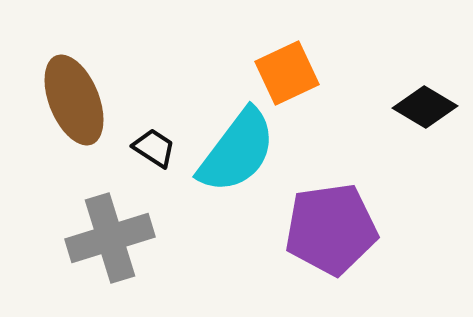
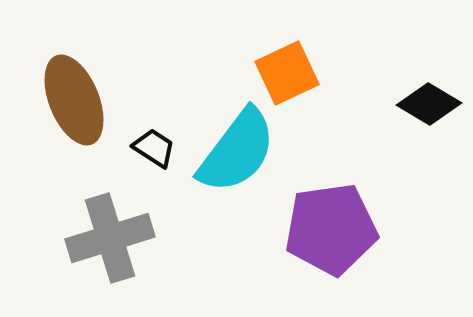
black diamond: moved 4 px right, 3 px up
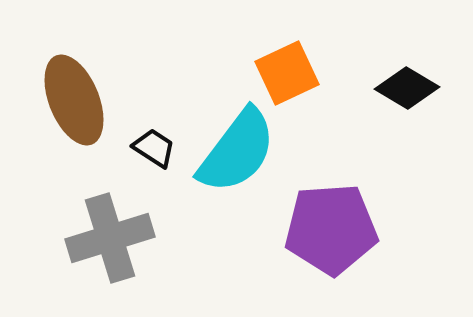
black diamond: moved 22 px left, 16 px up
purple pentagon: rotated 4 degrees clockwise
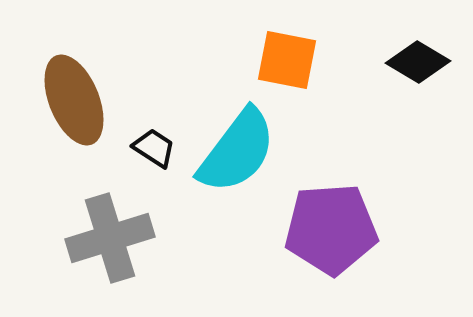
orange square: moved 13 px up; rotated 36 degrees clockwise
black diamond: moved 11 px right, 26 px up
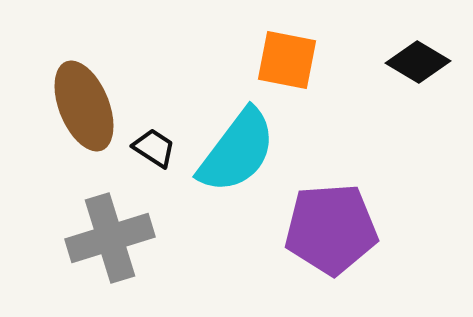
brown ellipse: moved 10 px right, 6 px down
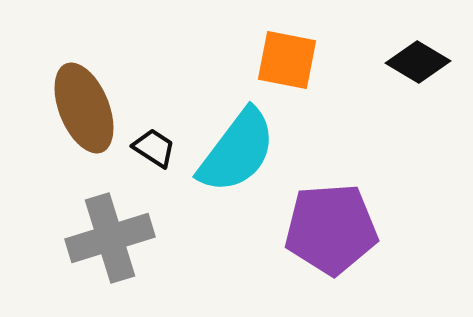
brown ellipse: moved 2 px down
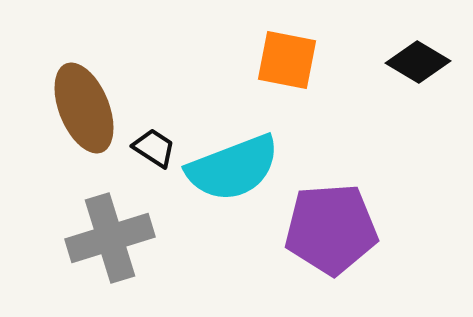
cyan semicircle: moved 4 px left, 17 px down; rotated 32 degrees clockwise
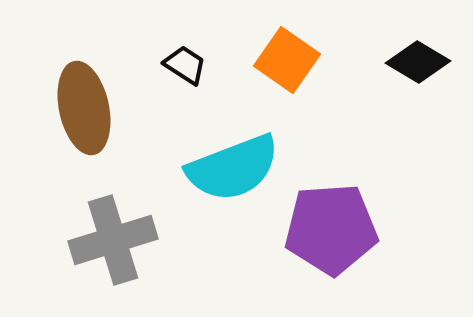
orange square: rotated 24 degrees clockwise
brown ellipse: rotated 10 degrees clockwise
black trapezoid: moved 31 px right, 83 px up
gray cross: moved 3 px right, 2 px down
